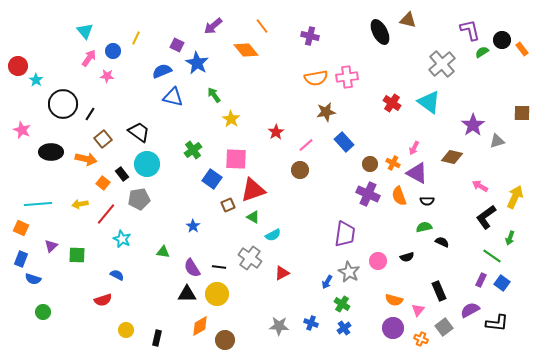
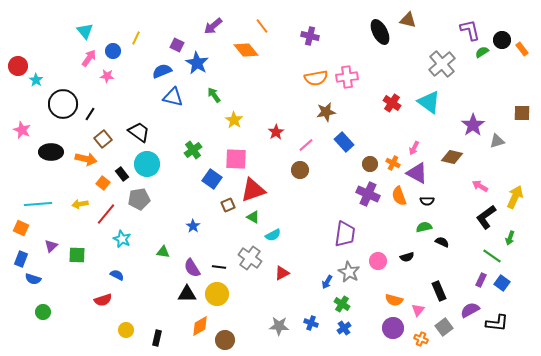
yellow star at (231, 119): moved 3 px right, 1 px down
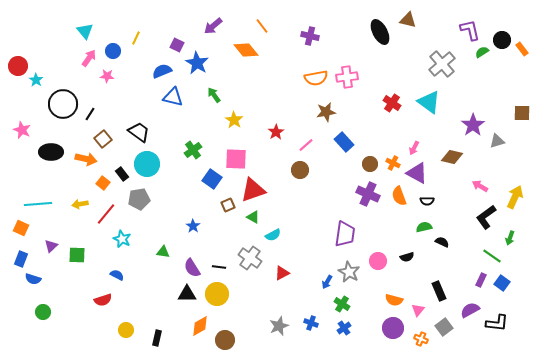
gray star at (279, 326): rotated 24 degrees counterclockwise
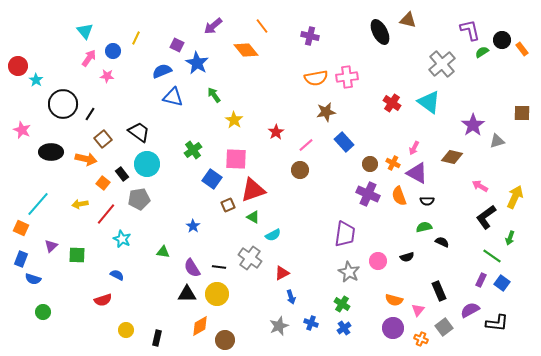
cyan line at (38, 204): rotated 44 degrees counterclockwise
blue arrow at (327, 282): moved 36 px left, 15 px down; rotated 48 degrees counterclockwise
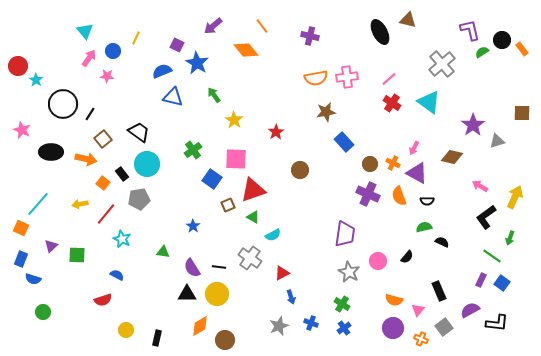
pink line at (306, 145): moved 83 px right, 66 px up
black semicircle at (407, 257): rotated 32 degrees counterclockwise
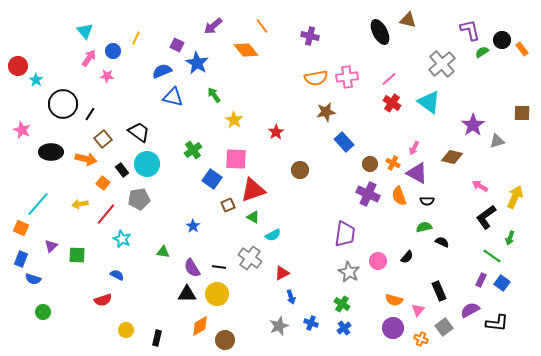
black rectangle at (122, 174): moved 4 px up
